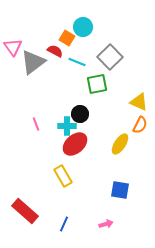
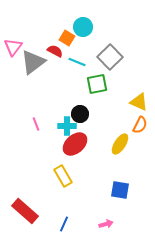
pink triangle: rotated 12 degrees clockwise
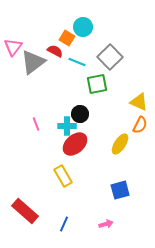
blue square: rotated 24 degrees counterclockwise
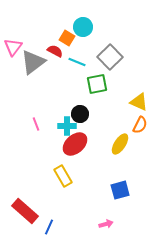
blue line: moved 15 px left, 3 px down
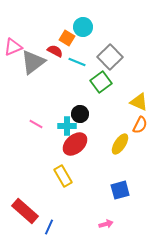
pink triangle: rotated 30 degrees clockwise
green square: moved 4 px right, 2 px up; rotated 25 degrees counterclockwise
pink line: rotated 40 degrees counterclockwise
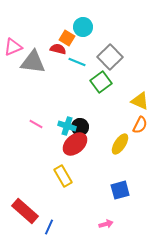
red semicircle: moved 3 px right, 2 px up; rotated 14 degrees counterclockwise
gray triangle: rotated 44 degrees clockwise
yellow triangle: moved 1 px right, 1 px up
black circle: moved 13 px down
cyan cross: rotated 18 degrees clockwise
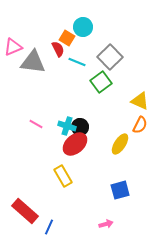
red semicircle: rotated 49 degrees clockwise
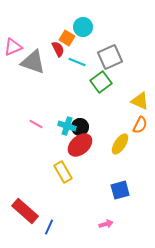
gray square: rotated 20 degrees clockwise
gray triangle: rotated 12 degrees clockwise
red ellipse: moved 5 px right, 1 px down
yellow rectangle: moved 4 px up
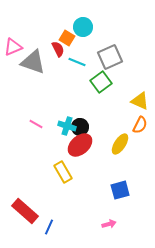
pink arrow: moved 3 px right
